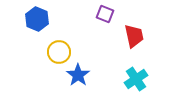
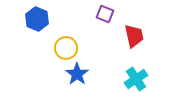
yellow circle: moved 7 px right, 4 px up
blue star: moved 1 px left, 1 px up
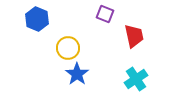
yellow circle: moved 2 px right
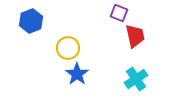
purple square: moved 14 px right, 1 px up
blue hexagon: moved 6 px left, 2 px down; rotated 15 degrees clockwise
red trapezoid: moved 1 px right
